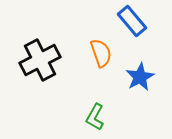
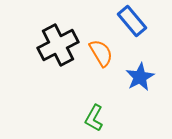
orange semicircle: rotated 12 degrees counterclockwise
black cross: moved 18 px right, 15 px up
green L-shape: moved 1 px left, 1 px down
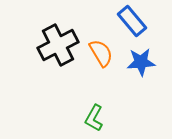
blue star: moved 1 px right, 15 px up; rotated 24 degrees clockwise
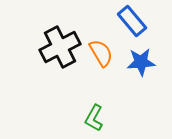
black cross: moved 2 px right, 2 px down
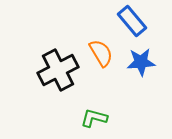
black cross: moved 2 px left, 23 px down
green L-shape: rotated 76 degrees clockwise
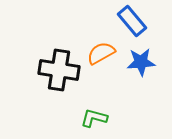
orange semicircle: rotated 88 degrees counterclockwise
black cross: moved 1 px right; rotated 36 degrees clockwise
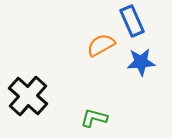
blue rectangle: rotated 16 degrees clockwise
orange semicircle: moved 8 px up
black cross: moved 31 px left, 26 px down; rotated 33 degrees clockwise
